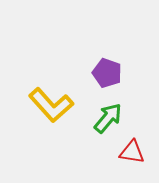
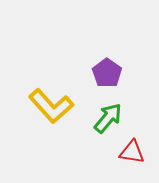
purple pentagon: rotated 16 degrees clockwise
yellow L-shape: moved 1 px down
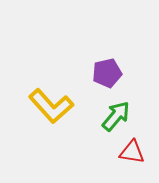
purple pentagon: rotated 24 degrees clockwise
green arrow: moved 8 px right, 2 px up
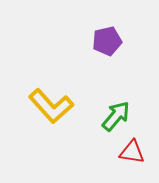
purple pentagon: moved 32 px up
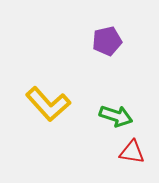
yellow L-shape: moved 3 px left, 2 px up
green arrow: rotated 68 degrees clockwise
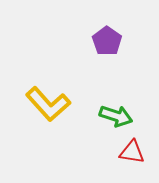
purple pentagon: rotated 24 degrees counterclockwise
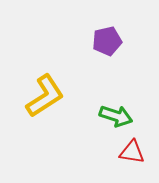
purple pentagon: rotated 24 degrees clockwise
yellow L-shape: moved 3 px left, 8 px up; rotated 81 degrees counterclockwise
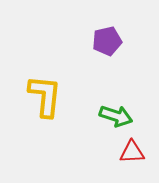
yellow L-shape: rotated 51 degrees counterclockwise
red triangle: rotated 12 degrees counterclockwise
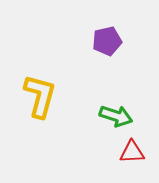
yellow L-shape: moved 5 px left; rotated 9 degrees clockwise
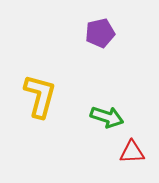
purple pentagon: moved 7 px left, 8 px up
green arrow: moved 9 px left, 1 px down
